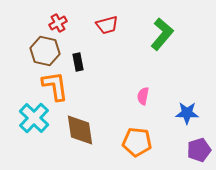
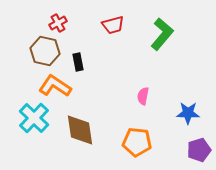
red trapezoid: moved 6 px right
orange L-shape: rotated 48 degrees counterclockwise
blue star: moved 1 px right
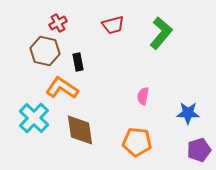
green L-shape: moved 1 px left, 1 px up
orange L-shape: moved 7 px right, 2 px down
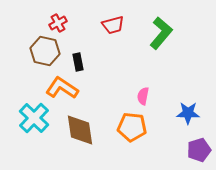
orange pentagon: moved 5 px left, 15 px up
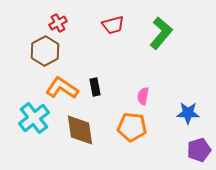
brown hexagon: rotated 20 degrees clockwise
black rectangle: moved 17 px right, 25 px down
cyan cross: rotated 8 degrees clockwise
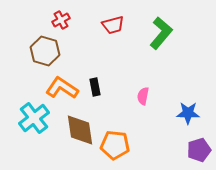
red cross: moved 3 px right, 3 px up
brown hexagon: rotated 16 degrees counterclockwise
orange pentagon: moved 17 px left, 18 px down
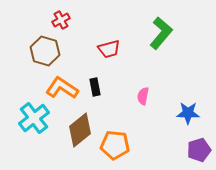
red trapezoid: moved 4 px left, 24 px down
brown diamond: rotated 60 degrees clockwise
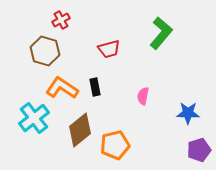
orange pentagon: rotated 20 degrees counterclockwise
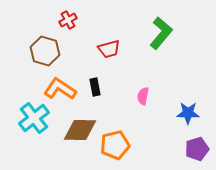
red cross: moved 7 px right
orange L-shape: moved 2 px left, 1 px down
brown diamond: rotated 40 degrees clockwise
purple pentagon: moved 2 px left, 1 px up
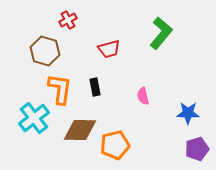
orange L-shape: rotated 64 degrees clockwise
pink semicircle: rotated 24 degrees counterclockwise
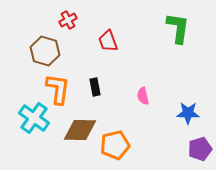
green L-shape: moved 17 px right, 5 px up; rotated 32 degrees counterclockwise
red trapezoid: moved 1 px left, 8 px up; rotated 85 degrees clockwise
orange L-shape: moved 2 px left
cyan cross: rotated 16 degrees counterclockwise
purple pentagon: moved 3 px right
